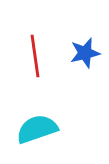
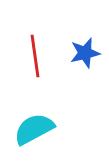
cyan semicircle: moved 3 px left; rotated 9 degrees counterclockwise
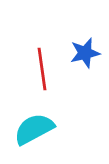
red line: moved 7 px right, 13 px down
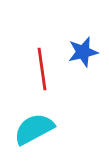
blue star: moved 2 px left, 1 px up
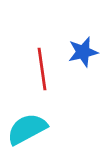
cyan semicircle: moved 7 px left
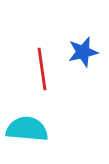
cyan semicircle: rotated 33 degrees clockwise
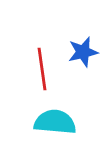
cyan semicircle: moved 28 px right, 7 px up
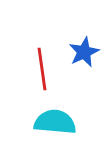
blue star: moved 1 px right; rotated 12 degrees counterclockwise
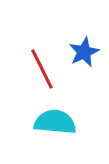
red line: rotated 18 degrees counterclockwise
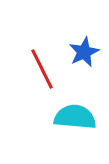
cyan semicircle: moved 20 px right, 5 px up
